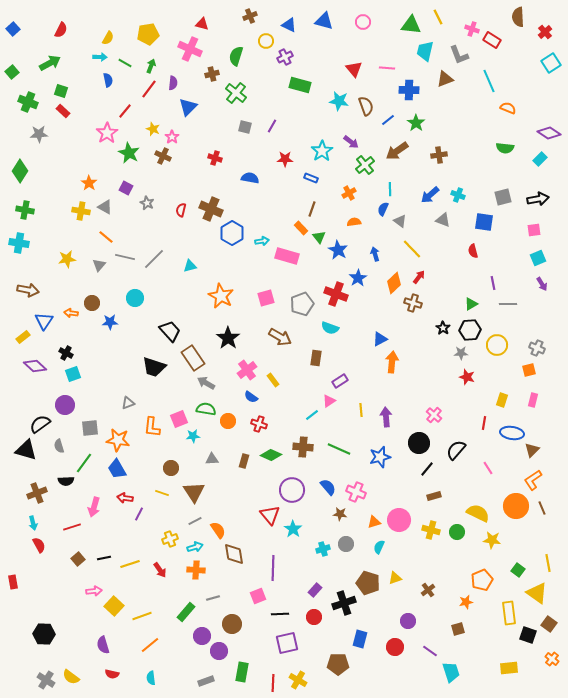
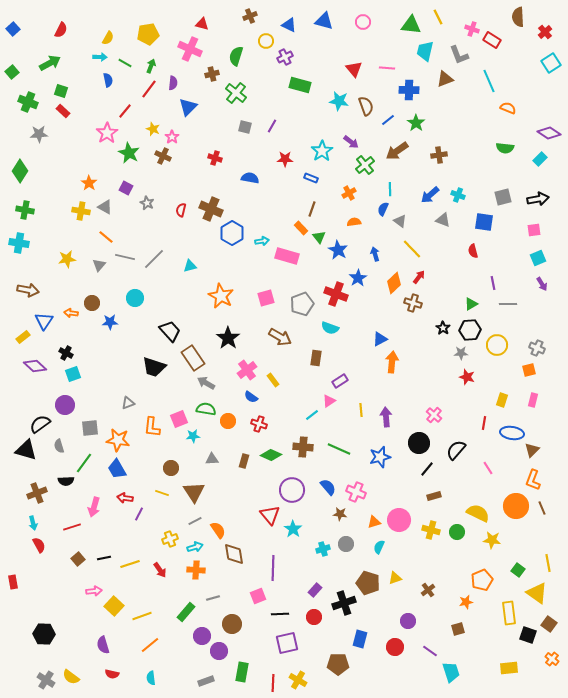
orange L-shape at (533, 480): rotated 35 degrees counterclockwise
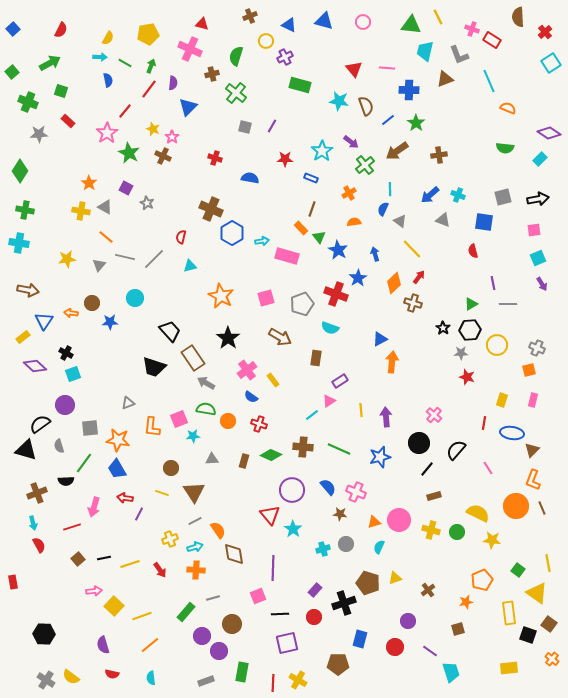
red rectangle at (63, 111): moved 5 px right, 10 px down
red semicircle at (181, 210): moved 27 px down
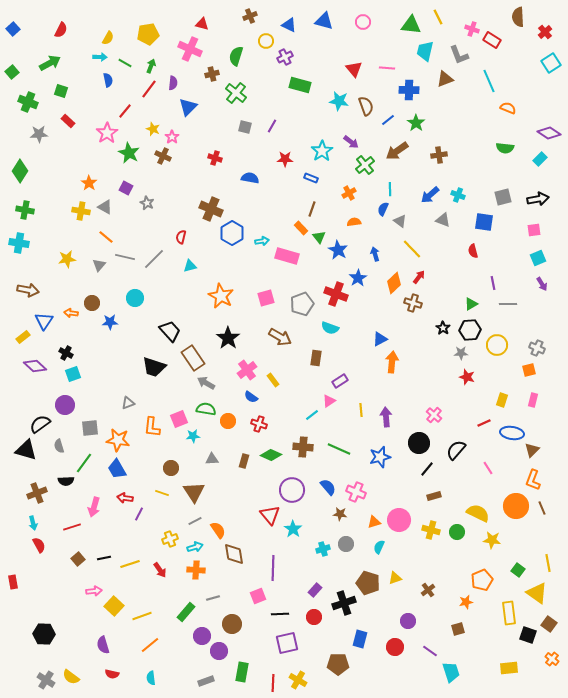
red line at (484, 423): rotated 56 degrees clockwise
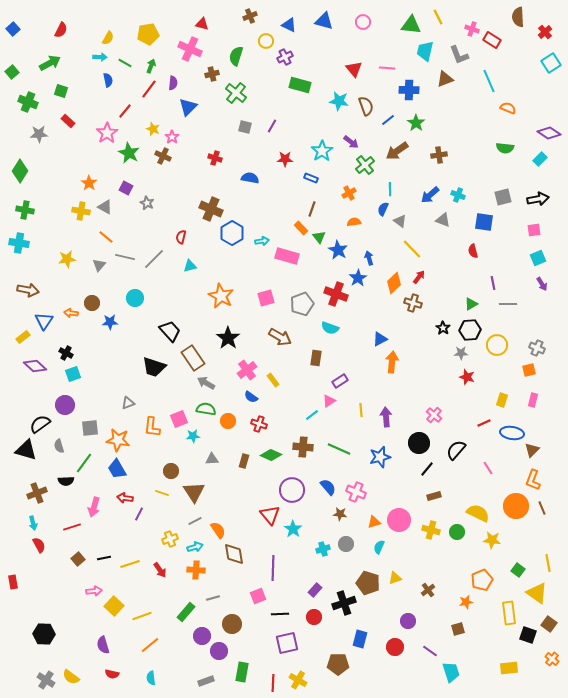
blue arrow at (375, 254): moved 6 px left, 4 px down
brown circle at (171, 468): moved 3 px down
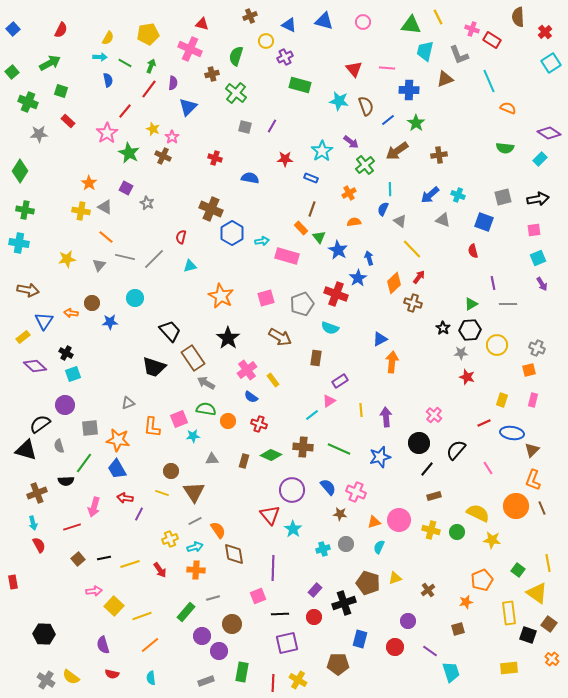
blue square at (484, 222): rotated 12 degrees clockwise
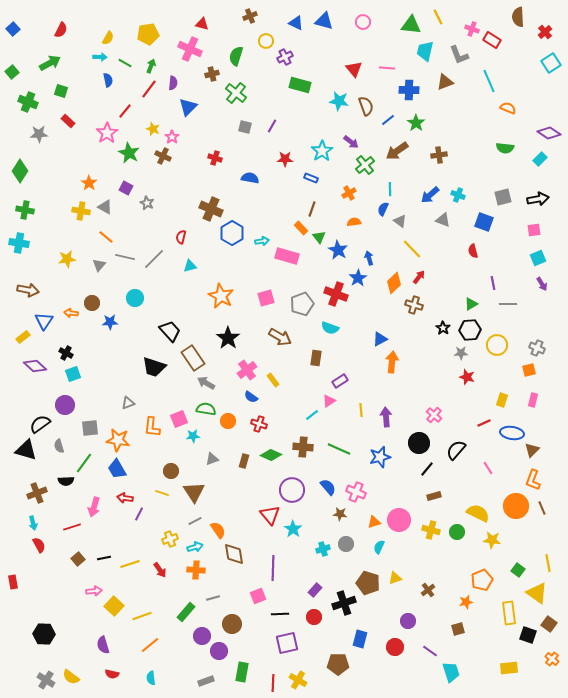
blue triangle at (289, 25): moved 7 px right, 2 px up
brown triangle at (445, 79): moved 3 px down
brown cross at (413, 303): moved 1 px right, 2 px down
gray triangle at (212, 459): rotated 16 degrees counterclockwise
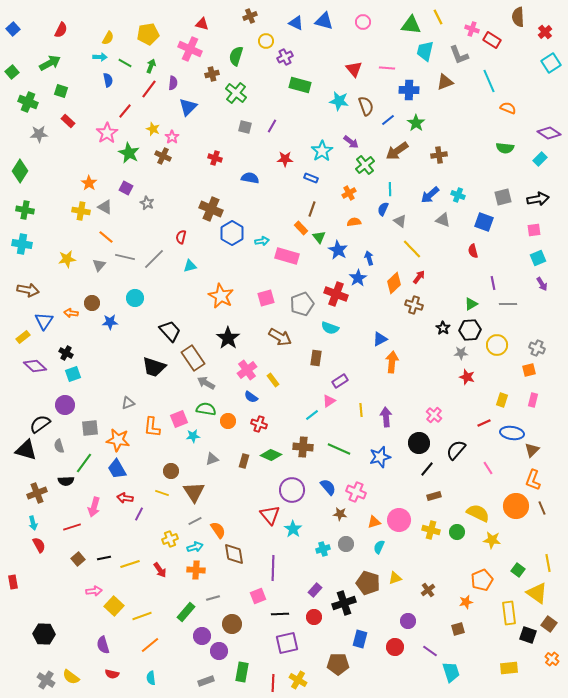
cyan cross at (19, 243): moved 3 px right, 1 px down
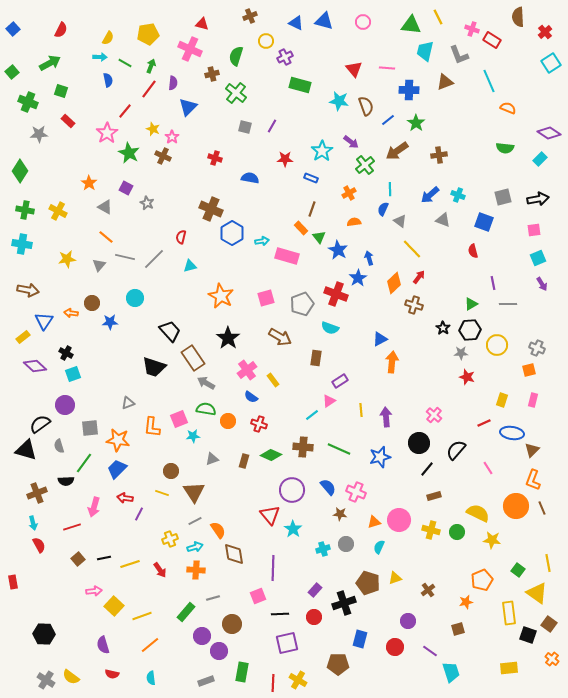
yellow cross at (81, 211): moved 23 px left; rotated 18 degrees clockwise
blue trapezoid at (117, 469): rotated 75 degrees clockwise
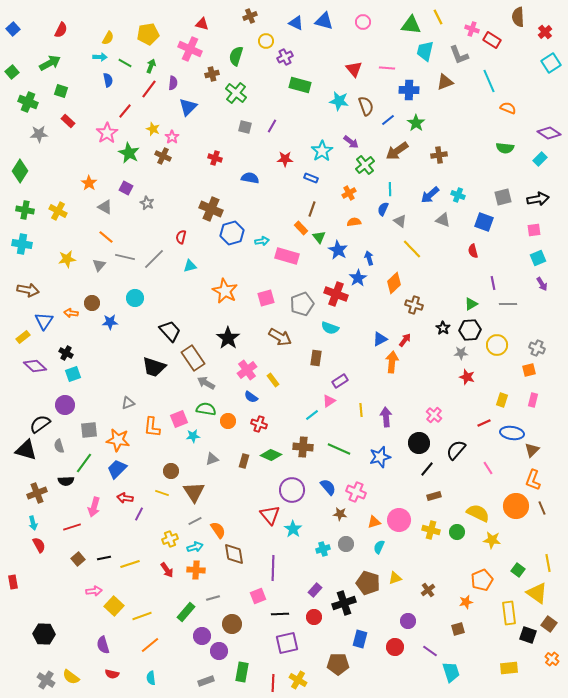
blue hexagon at (232, 233): rotated 15 degrees clockwise
red arrow at (419, 277): moved 14 px left, 63 px down
orange star at (221, 296): moved 4 px right, 5 px up
gray square at (90, 428): moved 1 px left, 2 px down
red arrow at (160, 570): moved 7 px right
